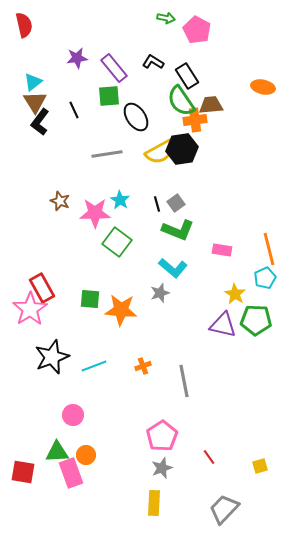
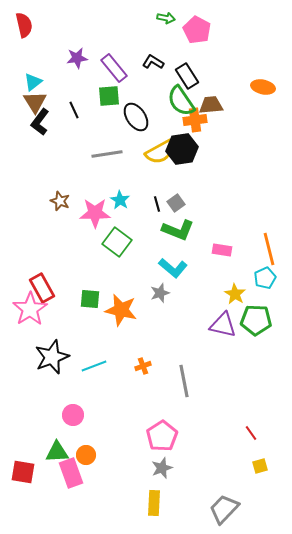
orange star at (121, 310): rotated 8 degrees clockwise
red line at (209, 457): moved 42 px right, 24 px up
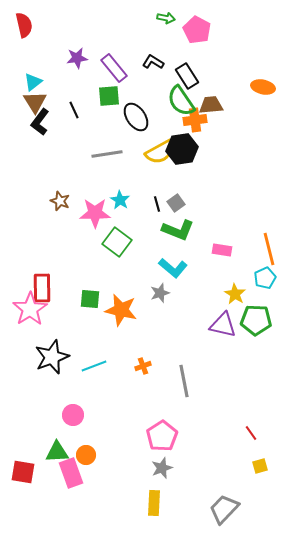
red rectangle at (42, 288): rotated 28 degrees clockwise
